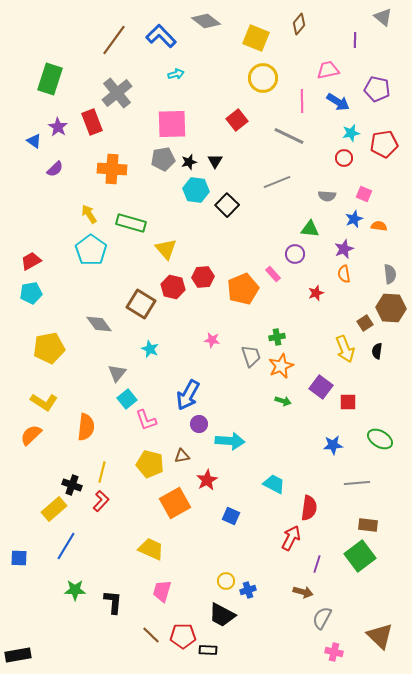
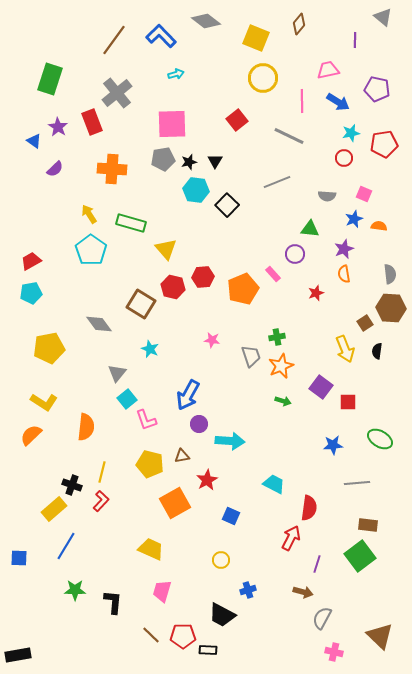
yellow circle at (226, 581): moved 5 px left, 21 px up
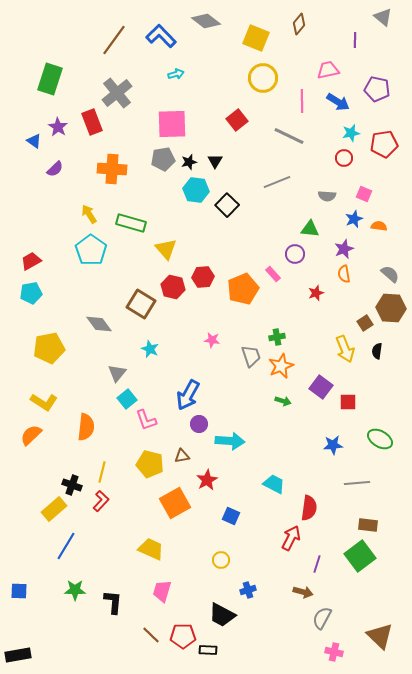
gray semicircle at (390, 274): rotated 42 degrees counterclockwise
blue square at (19, 558): moved 33 px down
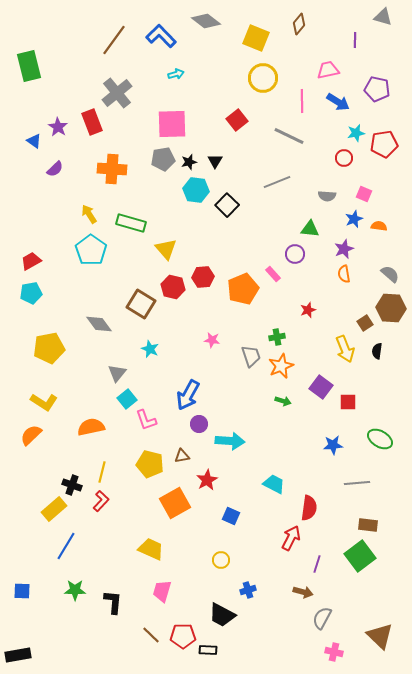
gray triangle at (383, 17): rotated 24 degrees counterclockwise
green rectangle at (50, 79): moved 21 px left, 13 px up; rotated 32 degrees counterclockwise
cyan star at (351, 133): moved 5 px right
red star at (316, 293): moved 8 px left, 17 px down
orange semicircle at (86, 427): moved 5 px right; rotated 108 degrees counterclockwise
blue square at (19, 591): moved 3 px right
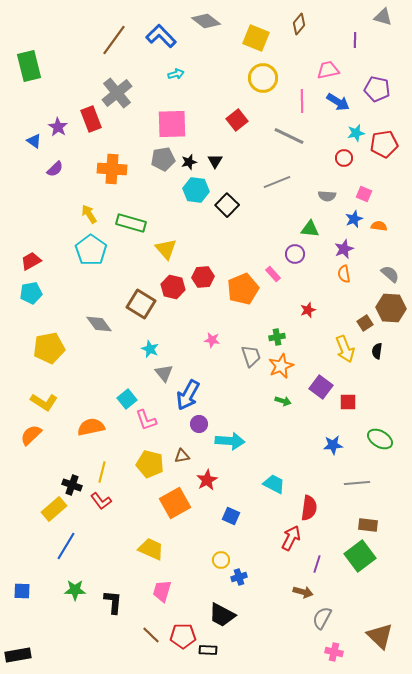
red rectangle at (92, 122): moved 1 px left, 3 px up
gray triangle at (117, 373): moved 47 px right; rotated 18 degrees counterclockwise
red L-shape at (101, 501): rotated 100 degrees clockwise
blue cross at (248, 590): moved 9 px left, 13 px up
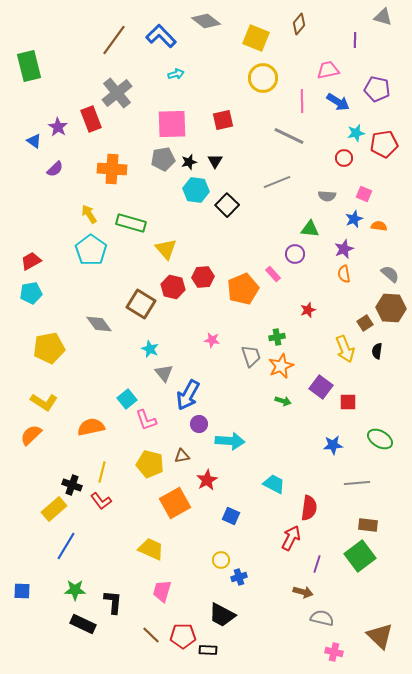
red square at (237, 120): moved 14 px left; rotated 25 degrees clockwise
gray semicircle at (322, 618): rotated 75 degrees clockwise
black rectangle at (18, 655): moved 65 px right, 31 px up; rotated 35 degrees clockwise
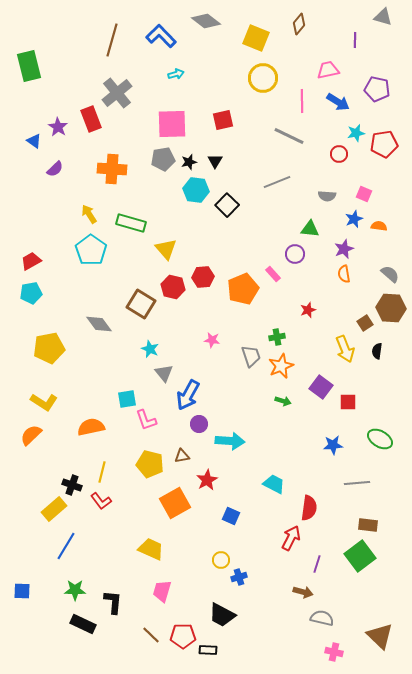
brown line at (114, 40): moved 2 px left; rotated 20 degrees counterclockwise
red circle at (344, 158): moved 5 px left, 4 px up
cyan square at (127, 399): rotated 30 degrees clockwise
